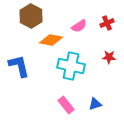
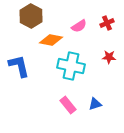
pink rectangle: moved 2 px right
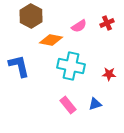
red star: moved 17 px down
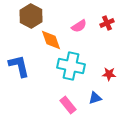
orange diamond: rotated 60 degrees clockwise
blue triangle: moved 6 px up
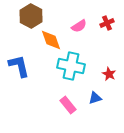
red star: rotated 24 degrees clockwise
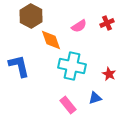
cyan cross: moved 1 px right
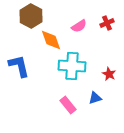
cyan cross: rotated 8 degrees counterclockwise
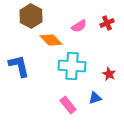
orange diamond: rotated 25 degrees counterclockwise
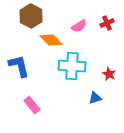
pink rectangle: moved 36 px left
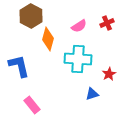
orange diamond: moved 3 px left, 1 px up; rotated 60 degrees clockwise
cyan cross: moved 6 px right, 7 px up
red star: rotated 16 degrees clockwise
blue triangle: moved 3 px left, 4 px up
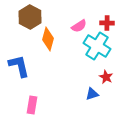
brown hexagon: moved 1 px left, 1 px down
red cross: rotated 24 degrees clockwise
cyan cross: moved 19 px right, 13 px up; rotated 28 degrees clockwise
red star: moved 3 px left, 3 px down; rotated 16 degrees counterclockwise
pink rectangle: rotated 48 degrees clockwise
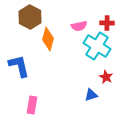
pink semicircle: rotated 21 degrees clockwise
blue triangle: moved 1 px left, 1 px down
